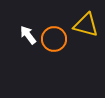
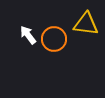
yellow triangle: moved 1 px up; rotated 8 degrees counterclockwise
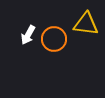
white arrow: rotated 114 degrees counterclockwise
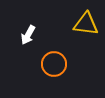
orange circle: moved 25 px down
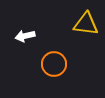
white arrow: moved 3 px left, 1 px down; rotated 48 degrees clockwise
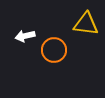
orange circle: moved 14 px up
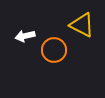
yellow triangle: moved 4 px left, 1 px down; rotated 20 degrees clockwise
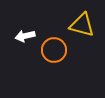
yellow triangle: rotated 12 degrees counterclockwise
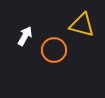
white arrow: rotated 132 degrees clockwise
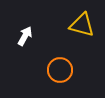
orange circle: moved 6 px right, 20 px down
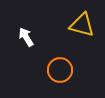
white arrow: moved 1 px right, 1 px down; rotated 60 degrees counterclockwise
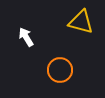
yellow triangle: moved 1 px left, 3 px up
